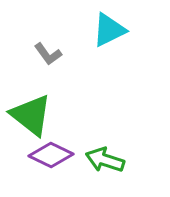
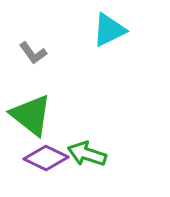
gray L-shape: moved 15 px left, 1 px up
purple diamond: moved 5 px left, 3 px down
green arrow: moved 18 px left, 6 px up
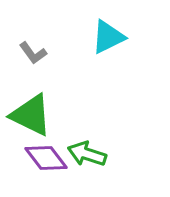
cyan triangle: moved 1 px left, 7 px down
green triangle: rotated 12 degrees counterclockwise
purple diamond: rotated 27 degrees clockwise
